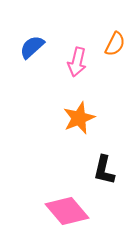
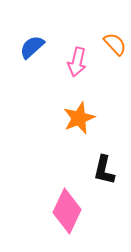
orange semicircle: rotated 70 degrees counterclockwise
pink diamond: rotated 66 degrees clockwise
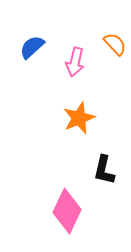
pink arrow: moved 2 px left
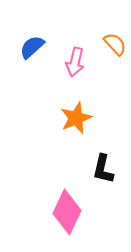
orange star: moved 3 px left
black L-shape: moved 1 px left, 1 px up
pink diamond: moved 1 px down
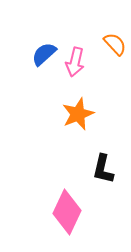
blue semicircle: moved 12 px right, 7 px down
orange star: moved 2 px right, 4 px up
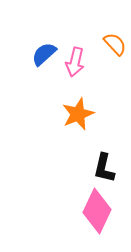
black L-shape: moved 1 px right, 1 px up
pink diamond: moved 30 px right, 1 px up
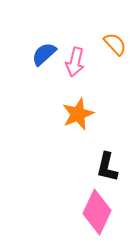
black L-shape: moved 3 px right, 1 px up
pink diamond: moved 1 px down
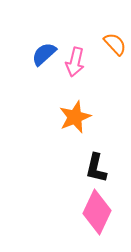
orange star: moved 3 px left, 3 px down
black L-shape: moved 11 px left, 1 px down
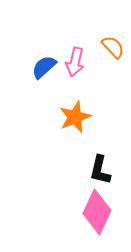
orange semicircle: moved 2 px left, 3 px down
blue semicircle: moved 13 px down
black L-shape: moved 4 px right, 2 px down
